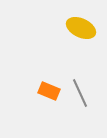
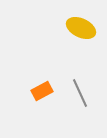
orange rectangle: moved 7 px left; rotated 50 degrees counterclockwise
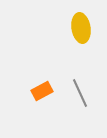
yellow ellipse: rotated 56 degrees clockwise
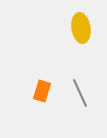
orange rectangle: rotated 45 degrees counterclockwise
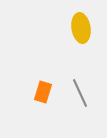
orange rectangle: moved 1 px right, 1 px down
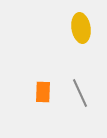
orange rectangle: rotated 15 degrees counterclockwise
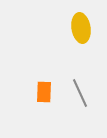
orange rectangle: moved 1 px right
